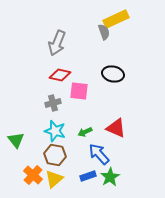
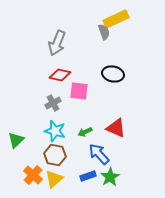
gray cross: rotated 14 degrees counterclockwise
green triangle: rotated 24 degrees clockwise
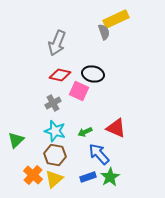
black ellipse: moved 20 px left
pink square: rotated 18 degrees clockwise
blue rectangle: moved 1 px down
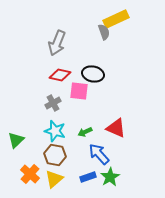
pink square: rotated 18 degrees counterclockwise
orange cross: moved 3 px left, 1 px up
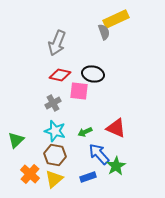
green star: moved 6 px right, 11 px up
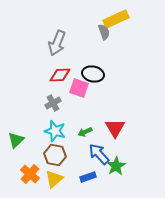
red diamond: rotated 15 degrees counterclockwise
pink square: moved 3 px up; rotated 12 degrees clockwise
red triangle: moved 1 px left; rotated 35 degrees clockwise
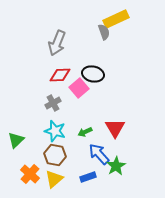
pink square: rotated 30 degrees clockwise
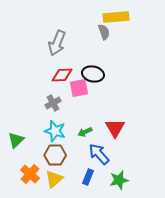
yellow rectangle: moved 2 px up; rotated 20 degrees clockwise
red diamond: moved 2 px right
pink square: rotated 30 degrees clockwise
brown hexagon: rotated 10 degrees counterclockwise
green star: moved 3 px right, 14 px down; rotated 18 degrees clockwise
blue rectangle: rotated 49 degrees counterclockwise
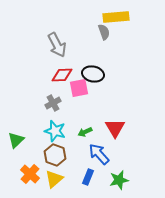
gray arrow: moved 2 px down; rotated 50 degrees counterclockwise
brown hexagon: rotated 20 degrees clockwise
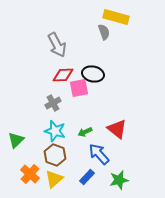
yellow rectangle: rotated 20 degrees clockwise
red diamond: moved 1 px right
red triangle: moved 2 px right, 1 px down; rotated 20 degrees counterclockwise
blue rectangle: moved 1 px left; rotated 21 degrees clockwise
